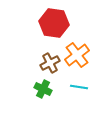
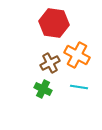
orange cross: rotated 25 degrees counterclockwise
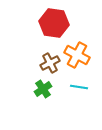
green cross: rotated 30 degrees clockwise
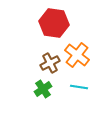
orange cross: rotated 10 degrees clockwise
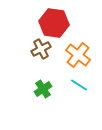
orange cross: moved 1 px right
brown cross: moved 9 px left, 14 px up
cyan line: moved 2 px up; rotated 24 degrees clockwise
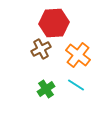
red hexagon: rotated 12 degrees counterclockwise
cyan line: moved 3 px left
green cross: moved 3 px right
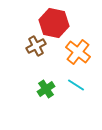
red hexagon: rotated 16 degrees clockwise
brown cross: moved 5 px left, 3 px up
orange cross: moved 3 px up
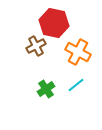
orange cross: rotated 10 degrees counterclockwise
cyan line: rotated 72 degrees counterclockwise
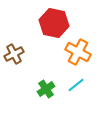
brown cross: moved 22 px left, 8 px down
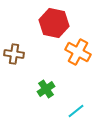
brown cross: rotated 36 degrees clockwise
cyan line: moved 26 px down
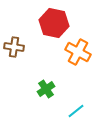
brown cross: moved 7 px up
